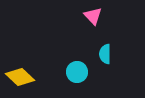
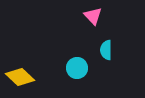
cyan semicircle: moved 1 px right, 4 px up
cyan circle: moved 4 px up
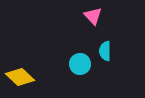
cyan semicircle: moved 1 px left, 1 px down
cyan circle: moved 3 px right, 4 px up
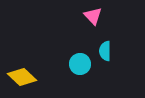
yellow diamond: moved 2 px right
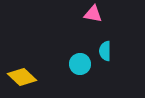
pink triangle: moved 2 px up; rotated 36 degrees counterclockwise
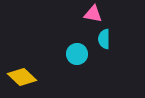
cyan semicircle: moved 1 px left, 12 px up
cyan circle: moved 3 px left, 10 px up
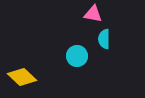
cyan circle: moved 2 px down
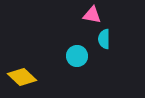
pink triangle: moved 1 px left, 1 px down
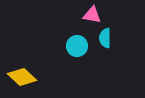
cyan semicircle: moved 1 px right, 1 px up
cyan circle: moved 10 px up
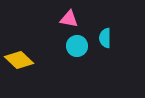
pink triangle: moved 23 px left, 4 px down
yellow diamond: moved 3 px left, 17 px up
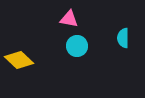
cyan semicircle: moved 18 px right
